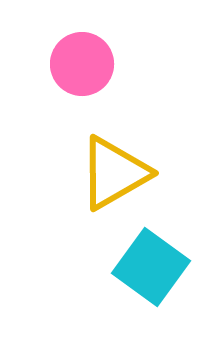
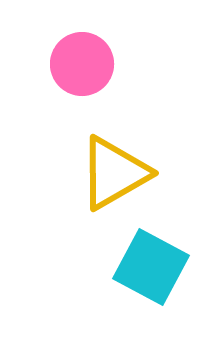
cyan square: rotated 8 degrees counterclockwise
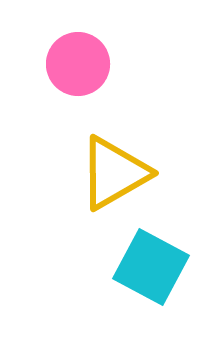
pink circle: moved 4 px left
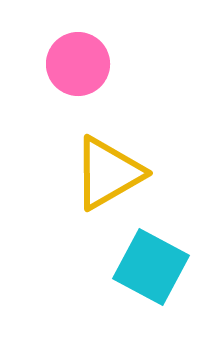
yellow triangle: moved 6 px left
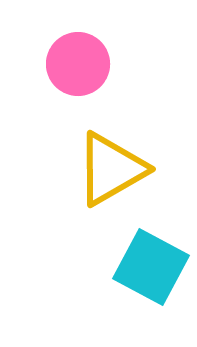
yellow triangle: moved 3 px right, 4 px up
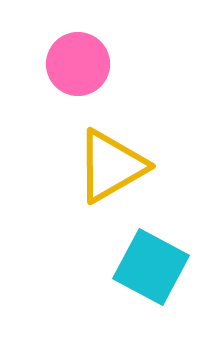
yellow triangle: moved 3 px up
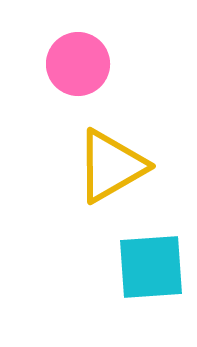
cyan square: rotated 32 degrees counterclockwise
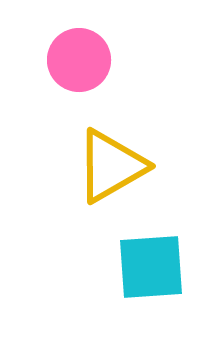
pink circle: moved 1 px right, 4 px up
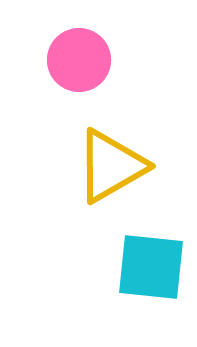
cyan square: rotated 10 degrees clockwise
